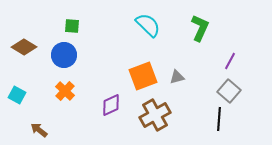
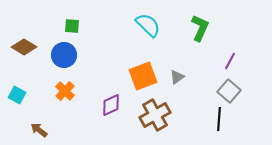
gray triangle: rotated 21 degrees counterclockwise
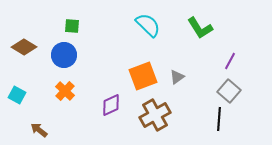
green L-shape: rotated 124 degrees clockwise
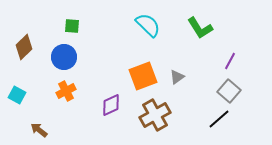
brown diamond: rotated 75 degrees counterclockwise
blue circle: moved 2 px down
orange cross: moved 1 px right; rotated 18 degrees clockwise
black line: rotated 45 degrees clockwise
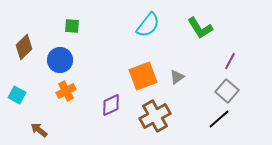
cyan semicircle: rotated 84 degrees clockwise
blue circle: moved 4 px left, 3 px down
gray square: moved 2 px left
brown cross: moved 1 px down
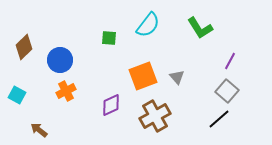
green square: moved 37 px right, 12 px down
gray triangle: rotated 35 degrees counterclockwise
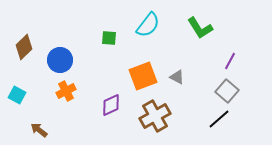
gray triangle: rotated 21 degrees counterclockwise
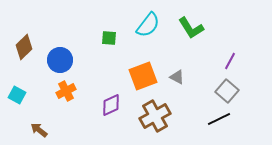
green L-shape: moved 9 px left
black line: rotated 15 degrees clockwise
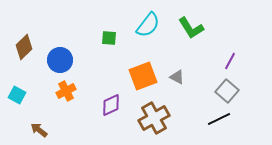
brown cross: moved 1 px left, 2 px down
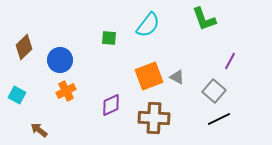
green L-shape: moved 13 px right, 9 px up; rotated 12 degrees clockwise
orange square: moved 6 px right
gray square: moved 13 px left
brown cross: rotated 32 degrees clockwise
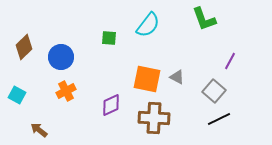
blue circle: moved 1 px right, 3 px up
orange square: moved 2 px left, 3 px down; rotated 32 degrees clockwise
